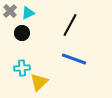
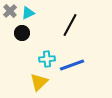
blue line: moved 2 px left, 6 px down; rotated 40 degrees counterclockwise
cyan cross: moved 25 px right, 9 px up
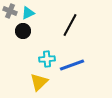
gray cross: rotated 24 degrees counterclockwise
black circle: moved 1 px right, 2 px up
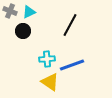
cyan triangle: moved 1 px right, 1 px up
yellow triangle: moved 11 px right; rotated 42 degrees counterclockwise
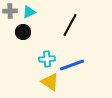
gray cross: rotated 24 degrees counterclockwise
black circle: moved 1 px down
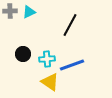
black circle: moved 22 px down
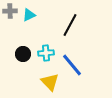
cyan triangle: moved 3 px down
cyan cross: moved 1 px left, 6 px up
blue line: rotated 70 degrees clockwise
yellow triangle: rotated 12 degrees clockwise
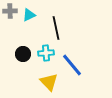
black line: moved 14 px left, 3 px down; rotated 40 degrees counterclockwise
yellow triangle: moved 1 px left
